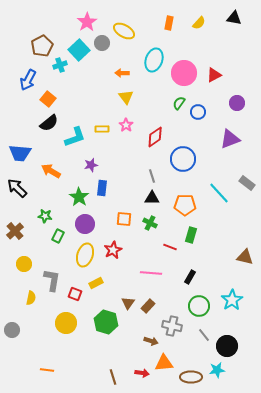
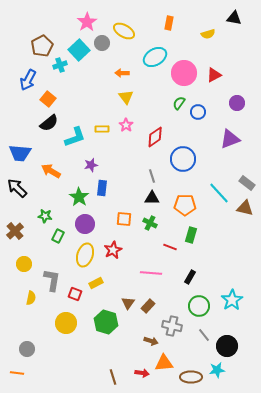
yellow semicircle at (199, 23): moved 9 px right, 11 px down; rotated 32 degrees clockwise
cyan ellipse at (154, 60): moved 1 px right, 3 px up; rotated 40 degrees clockwise
brown triangle at (245, 257): moved 49 px up
gray circle at (12, 330): moved 15 px right, 19 px down
orange line at (47, 370): moved 30 px left, 3 px down
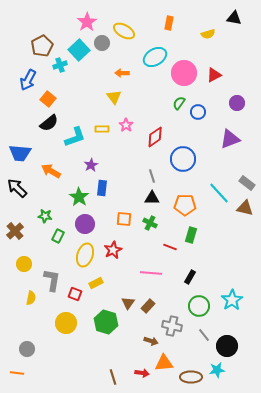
yellow triangle at (126, 97): moved 12 px left
purple star at (91, 165): rotated 16 degrees counterclockwise
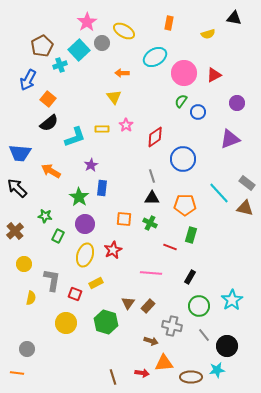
green semicircle at (179, 103): moved 2 px right, 2 px up
